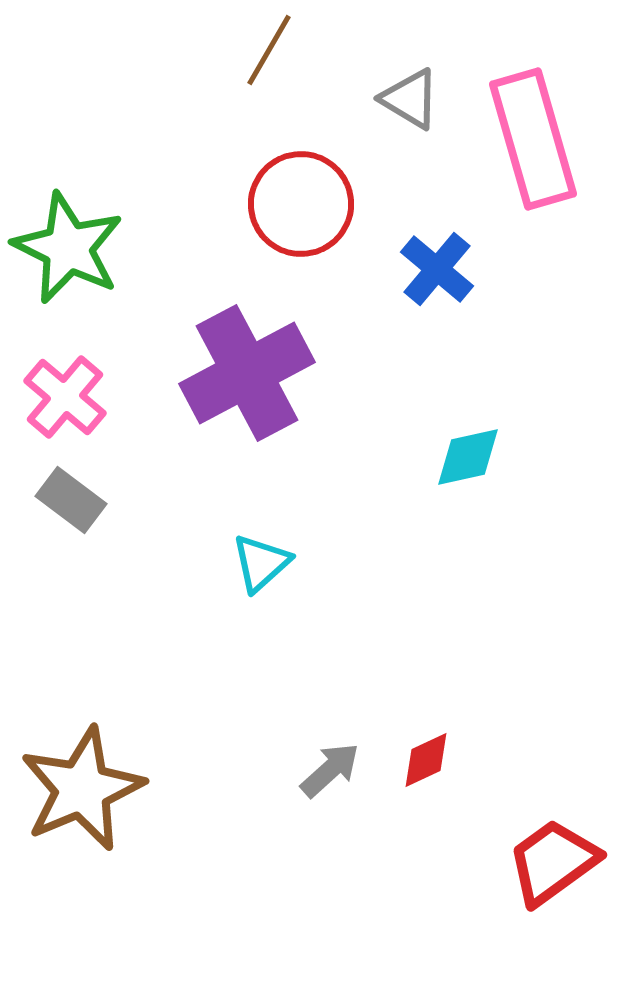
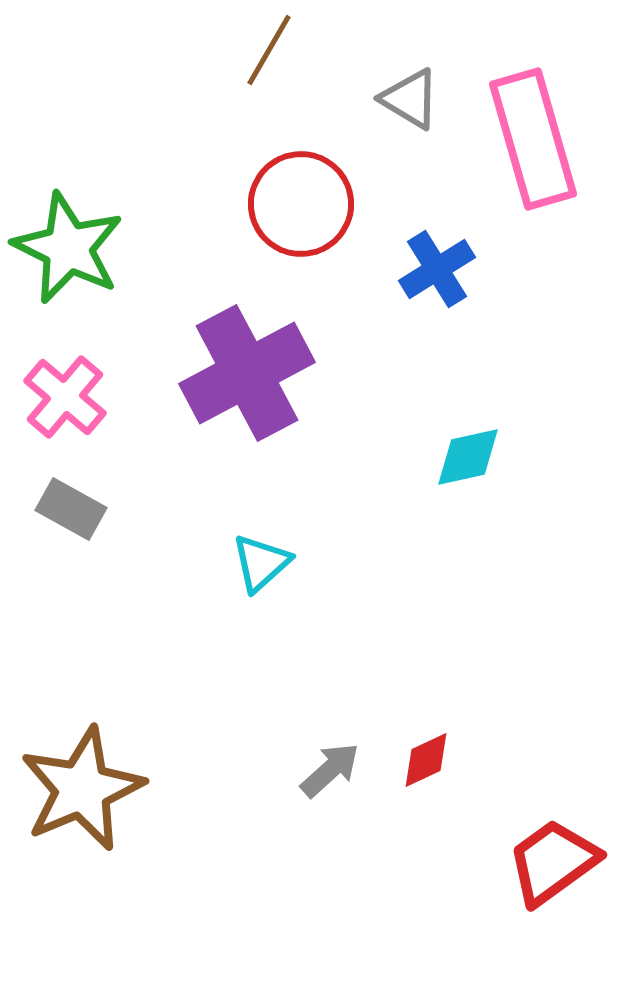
blue cross: rotated 18 degrees clockwise
gray rectangle: moved 9 px down; rotated 8 degrees counterclockwise
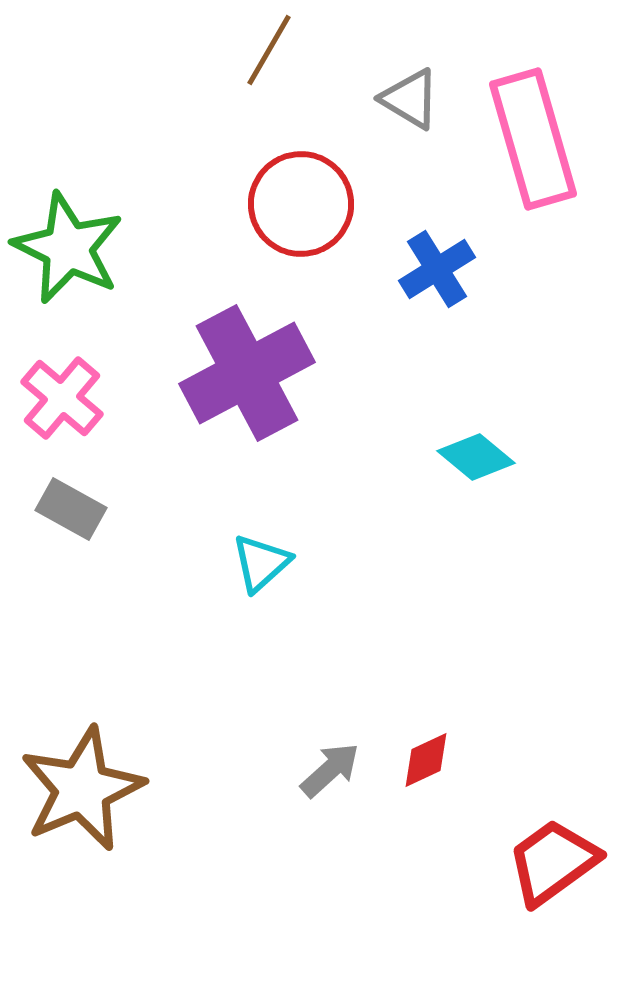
pink cross: moved 3 px left, 1 px down
cyan diamond: moved 8 px right; rotated 52 degrees clockwise
